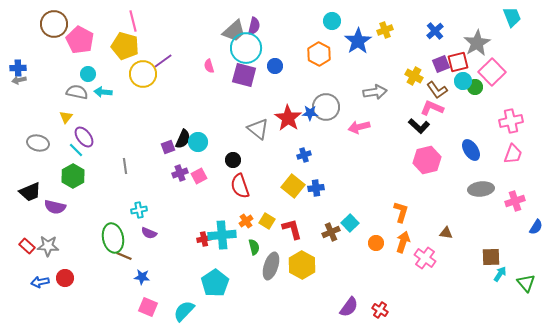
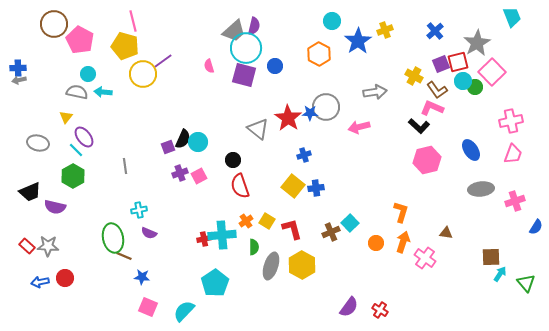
green semicircle at (254, 247): rotated 14 degrees clockwise
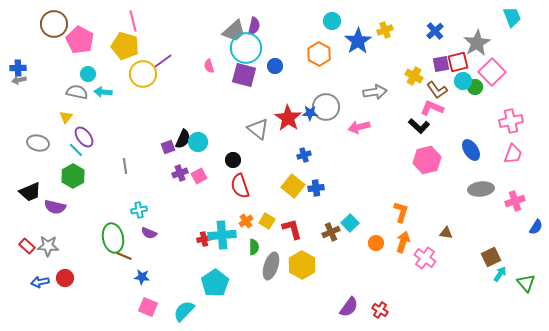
purple square at (441, 64): rotated 12 degrees clockwise
brown square at (491, 257): rotated 24 degrees counterclockwise
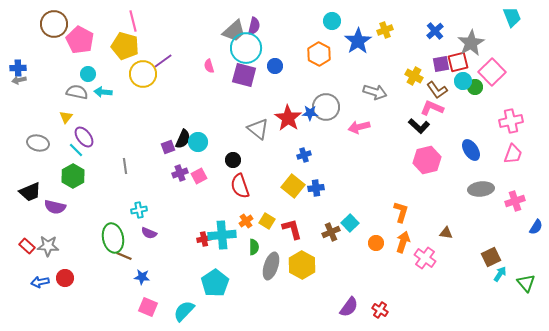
gray star at (477, 43): moved 6 px left
gray arrow at (375, 92): rotated 25 degrees clockwise
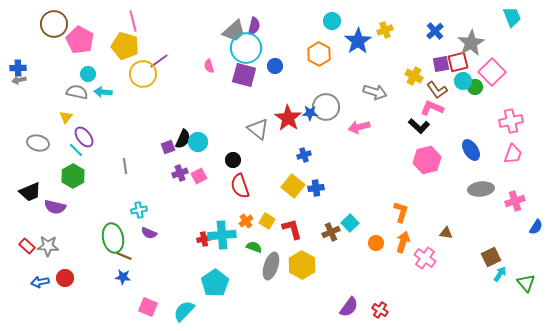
purple line at (163, 61): moved 4 px left
green semicircle at (254, 247): rotated 70 degrees counterclockwise
blue star at (142, 277): moved 19 px left
